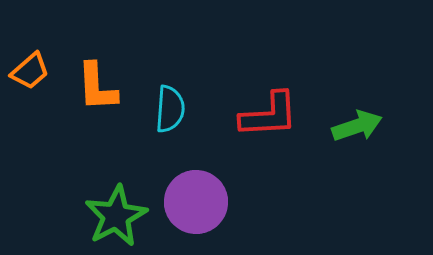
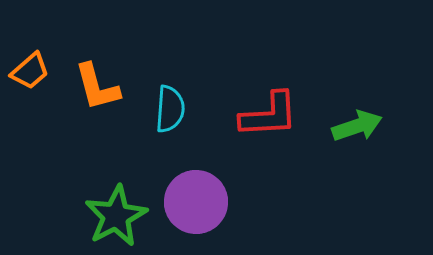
orange L-shape: rotated 12 degrees counterclockwise
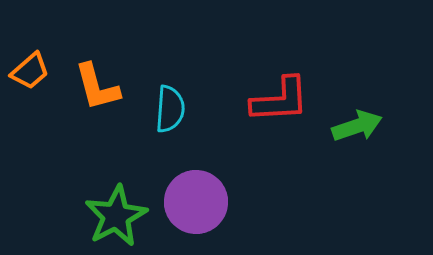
red L-shape: moved 11 px right, 15 px up
